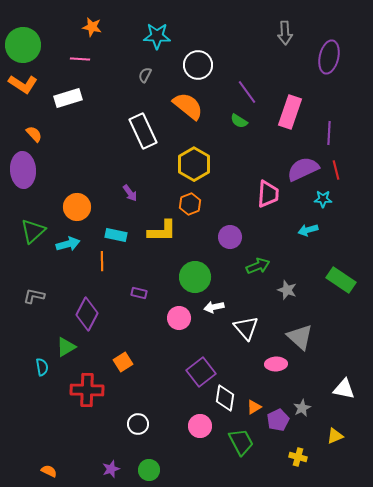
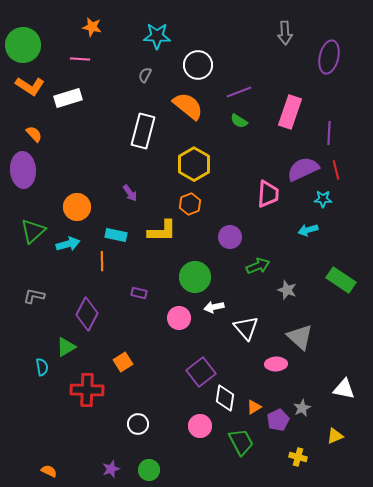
orange L-shape at (23, 84): moved 7 px right, 2 px down
purple line at (247, 92): moved 8 px left; rotated 75 degrees counterclockwise
white rectangle at (143, 131): rotated 40 degrees clockwise
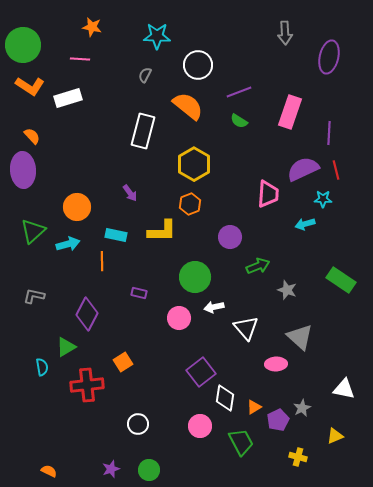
orange semicircle at (34, 134): moved 2 px left, 2 px down
cyan arrow at (308, 230): moved 3 px left, 6 px up
red cross at (87, 390): moved 5 px up; rotated 8 degrees counterclockwise
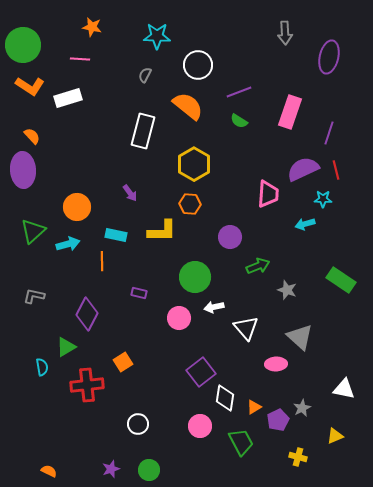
purple line at (329, 133): rotated 15 degrees clockwise
orange hexagon at (190, 204): rotated 25 degrees clockwise
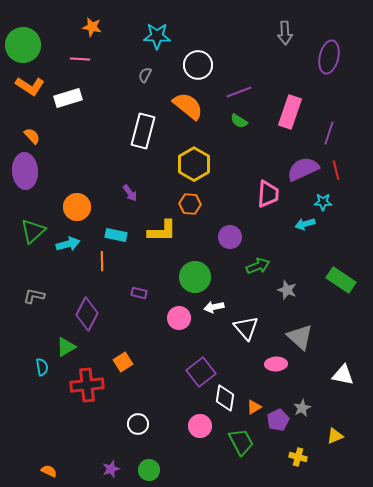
purple ellipse at (23, 170): moved 2 px right, 1 px down
cyan star at (323, 199): moved 3 px down
white triangle at (344, 389): moved 1 px left, 14 px up
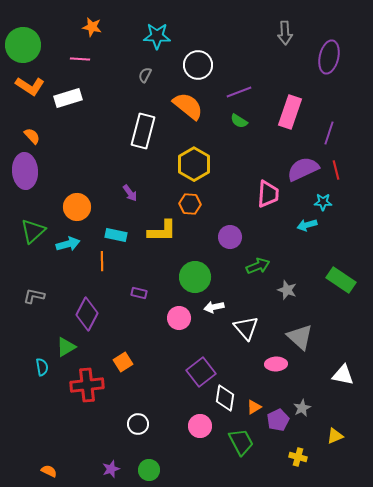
cyan arrow at (305, 224): moved 2 px right, 1 px down
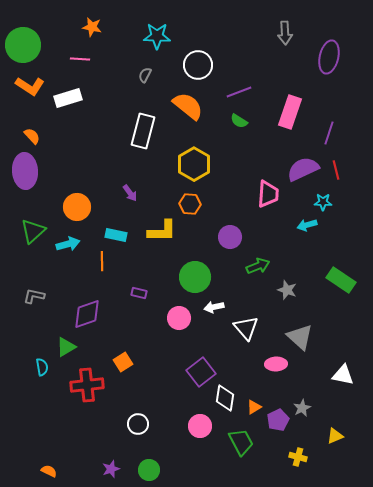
purple diamond at (87, 314): rotated 44 degrees clockwise
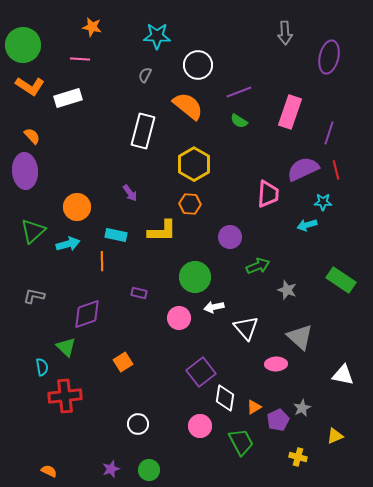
green triangle at (66, 347): rotated 45 degrees counterclockwise
red cross at (87, 385): moved 22 px left, 11 px down
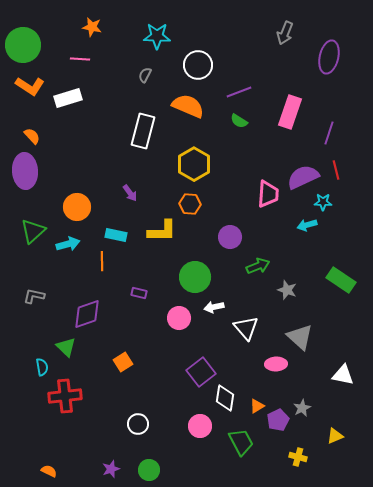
gray arrow at (285, 33): rotated 25 degrees clockwise
orange semicircle at (188, 106): rotated 16 degrees counterclockwise
purple semicircle at (303, 169): moved 8 px down
orange triangle at (254, 407): moved 3 px right, 1 px up
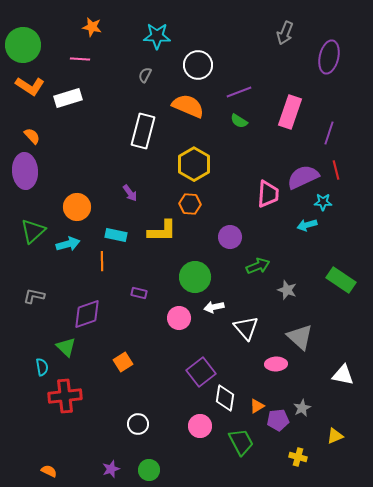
purple pentagon at (278, 420): rotated 20 degrees clockwise
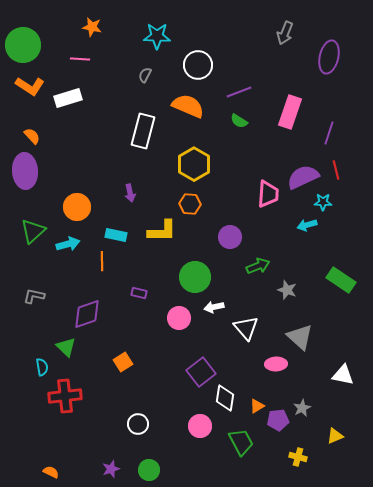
purple arrow at (130, 193): rotated 24 degrees clockwise
orange semicircle at (49, 471): moved 2 px right, 1 px down
